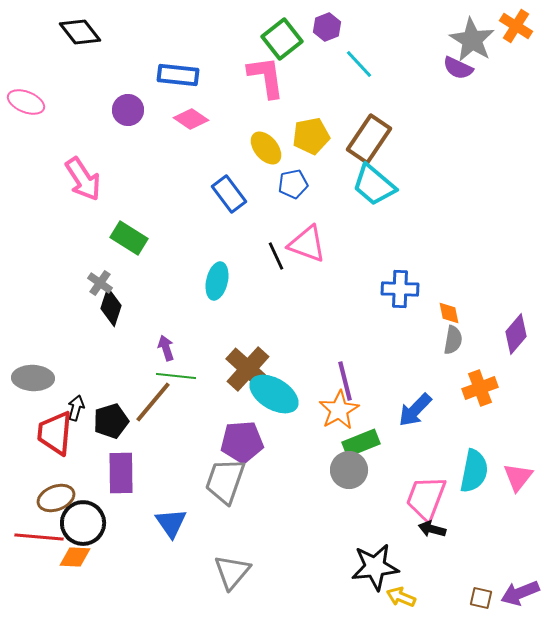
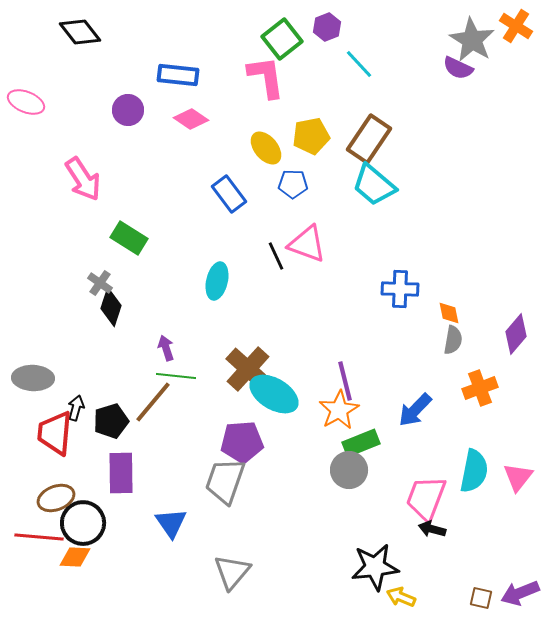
blue pentagon at (293, 184): rotated 12 degrees clockwise
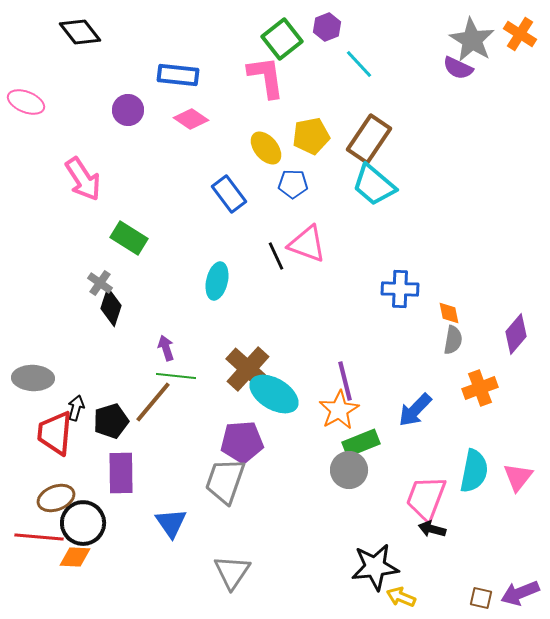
orange cross at (516, 26): moved 4 px right, 8 px down
gray triangle at (232, 572): rotated 6 degrees counterclockwise
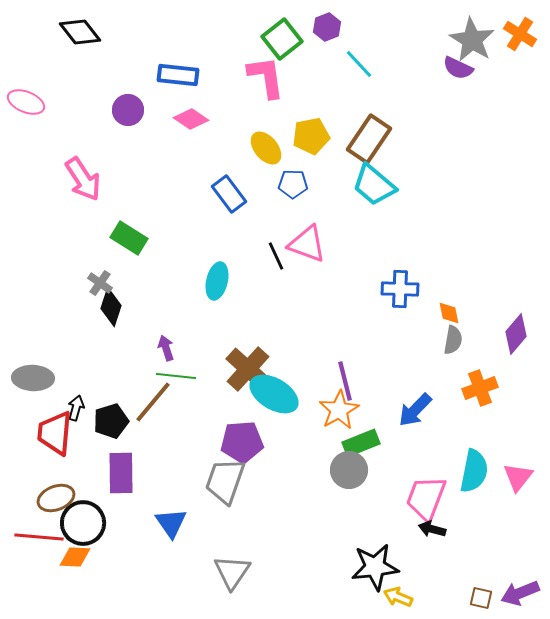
yellow arrow at (401, 597): moved 3 px left
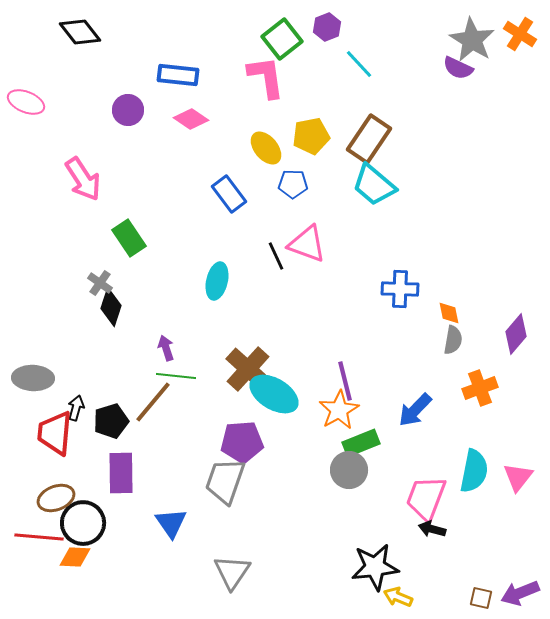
green rectangle at (129, 238): rotated 24 degrees clockwise
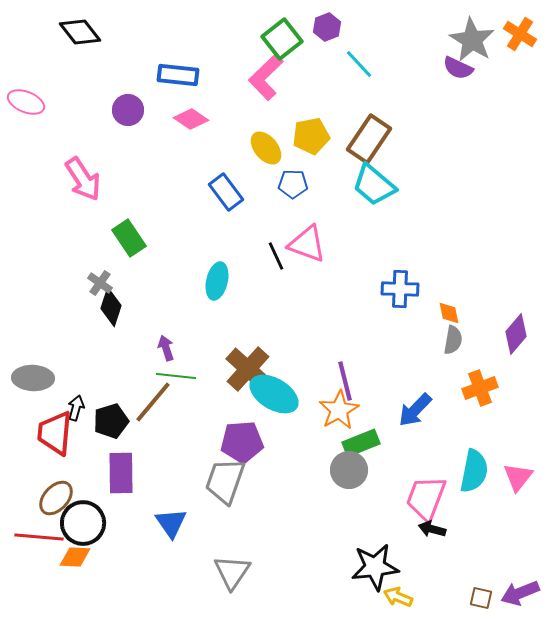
pink L-shape at (266, 77): rotated 126 degrees counterclockwise
blue rectangle at (229, 194): moved 3 px left, 2 px up
brown ellipse at (56, 498): rotated 27 degrees counterclockwise
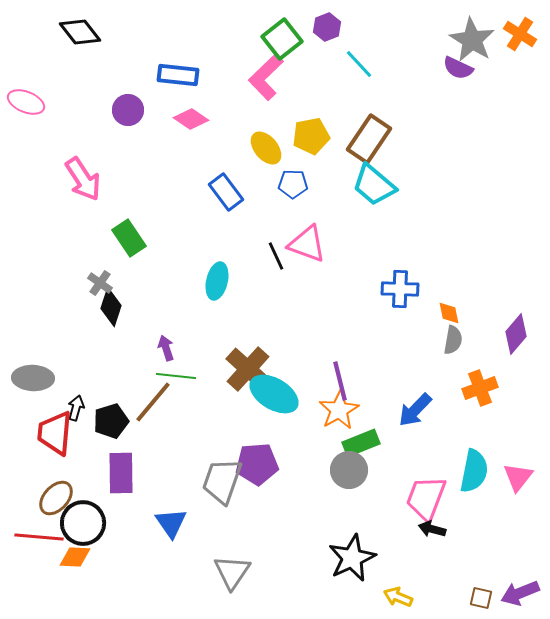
purple line at (345, 381): moved 5 px left
purple pentagon at (242, 442): moved 15 px right, 22 px down
gray trapezoid at (225, 481): moved 3 px left
black star at (375, 567): moved 23 px left, 9 px up; rotated 18 degrees counterclockwise
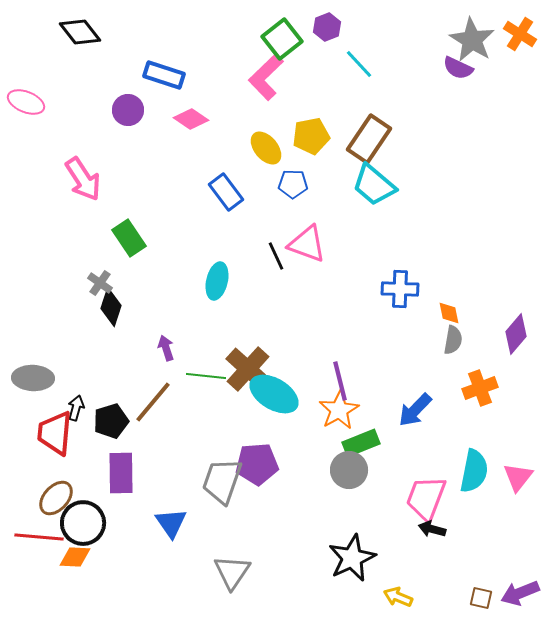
blue rectangle at (178, 75): moved 14 px left; rotated 12 degrees clockwise
green line at (176, 376): moved 30 px right
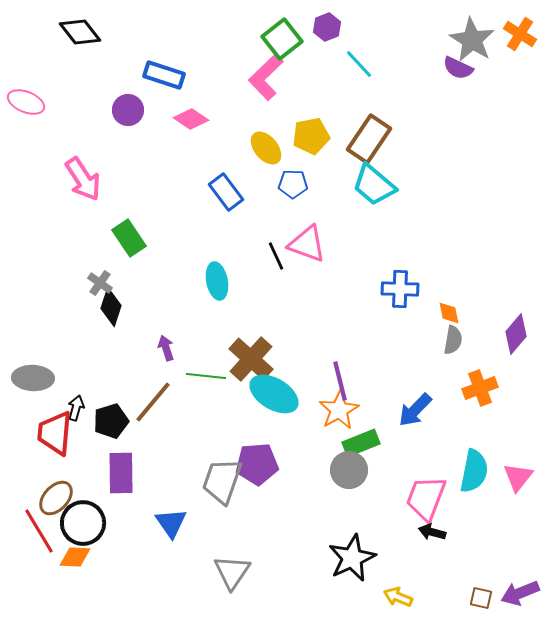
cyan ellipse at (217, 281): rotated 24 degrees counterclockwise
brown cross at (248, 369): moved 3 px right, 10 px up
black arrow at (432, 529): moved 3 px down
red line at (39, 537): moved 6 px up; rotated 54 degrees clockwise
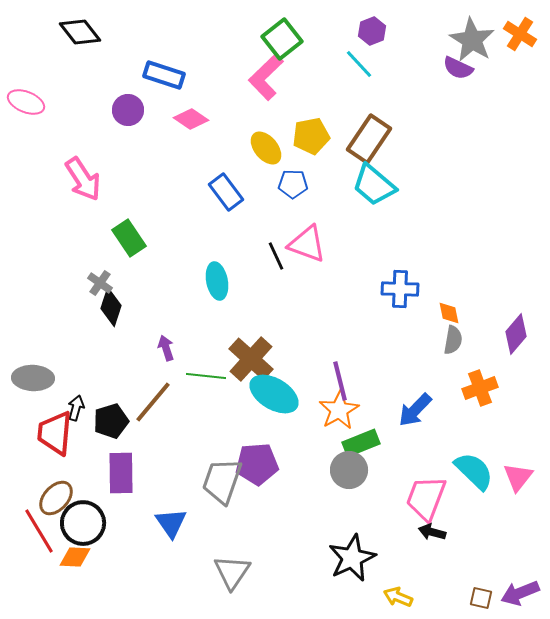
purple hexagon at (327, 27): moved 45 px right, 4 px down
cyan semicircle at (474, 471): rotated 57 degrees counterclockwise
